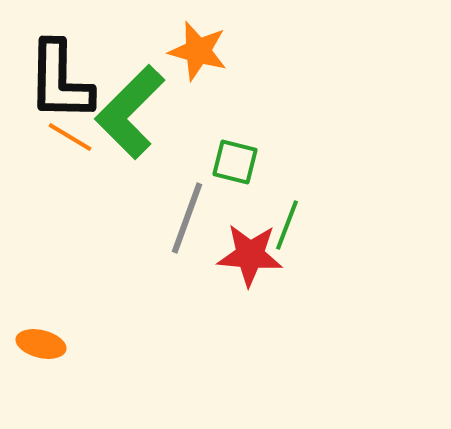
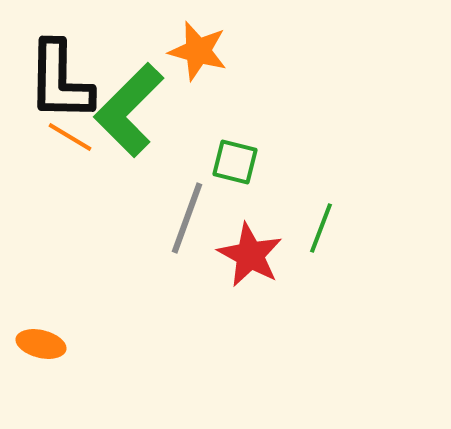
green L-shape: moved 1 px left, 2 px up
green line: moved 34 px right, 3 px down
red star: rotated 24 degrees clockwise
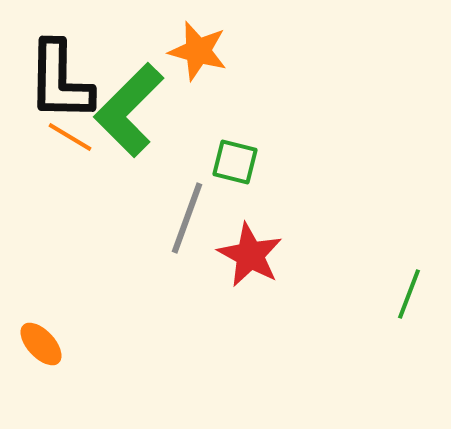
green line: moved 88 px right, 66 px down
orange ellipse: rotated 33 degrees clockwise
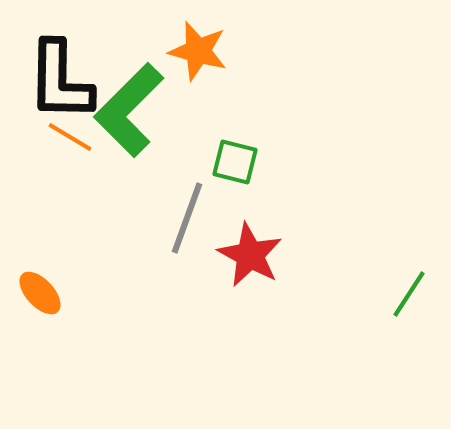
green line: rotated 12 degrees clockwise
orange ellipse: moved 1 px left, 51 px up
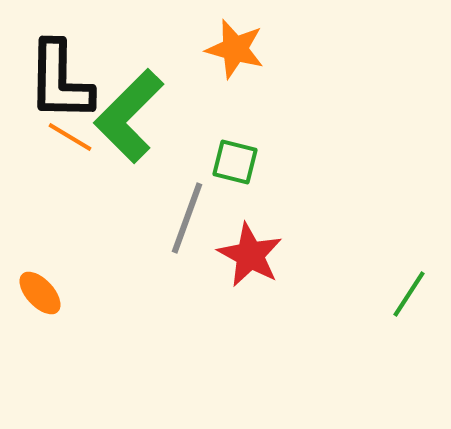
orange star: moved 37 px right, 2 px up
green L-shape: moved 6 px down
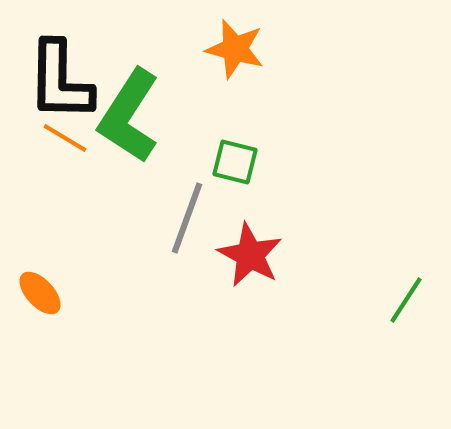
green L-shape: rotated 12 degrees counterclockwise
orange line: moved 5 px left, 1 px down
green line: moved 3 px left, 6 px down
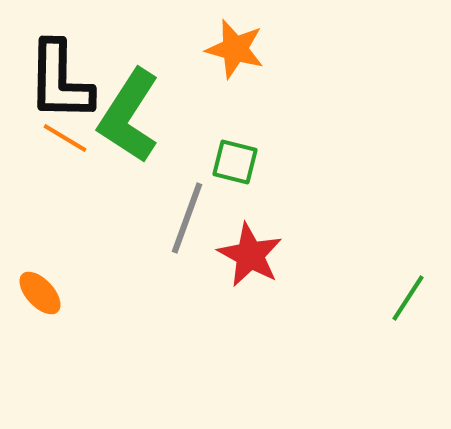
green line: moved 2 px right, 2 px up
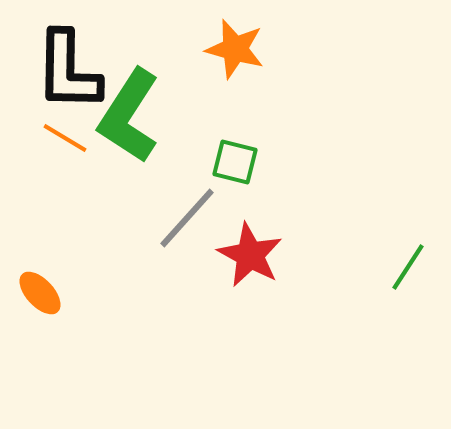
black L-shape: moved 8 px right, 10 px up
gray line: rotated 22 degrees clockwise
green line: moved 31 px up
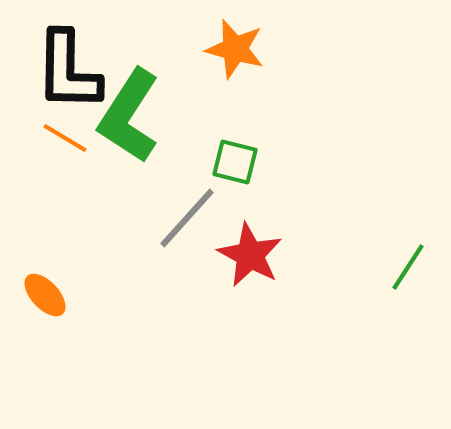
orange ellipse: moved 5 px right, 2 px down
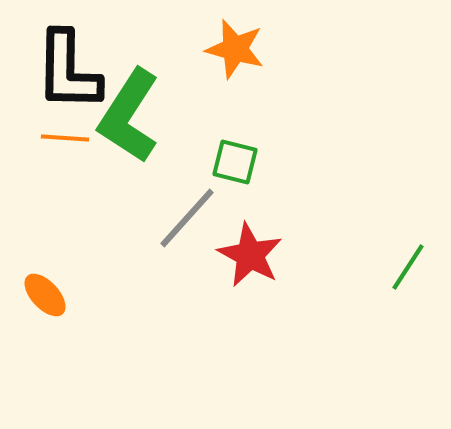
orange line: rotated 27 degrees counterclockwise
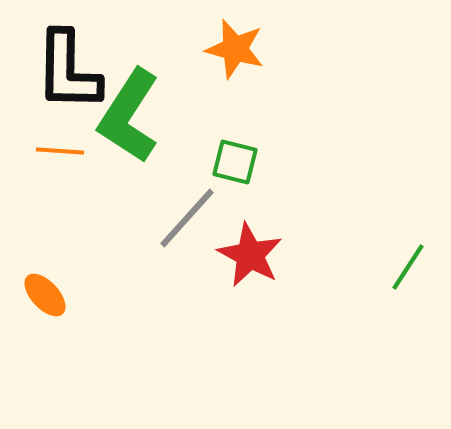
orange line: moved 5 px left, 13 px down
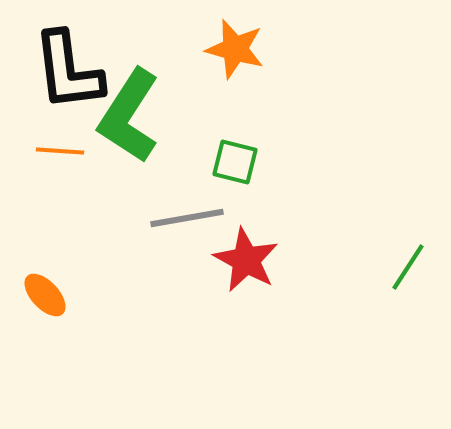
black L-shape: rotated 8 degrees counterclockwise
gray line: rotated 38 degrees clockwise
red star: moved 4 px left, 5 px down
